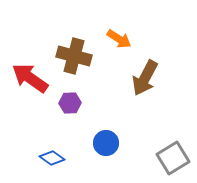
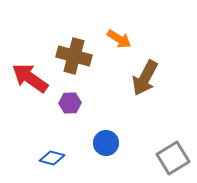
blue diamond: rotated 20 degrees counterclockwise
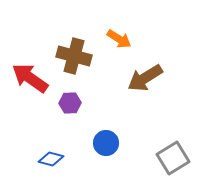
brown arrow: rotated 30 degrees clockwise
blue diamond: moved 1 px left, 1 px down
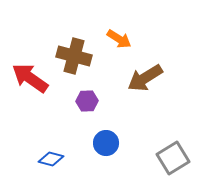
purple hexagon: moved 17 px right, 2 px up
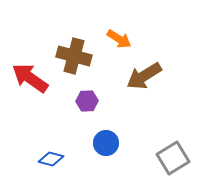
brown arrow: moved 1 px left, 2 px up
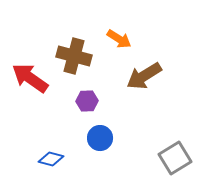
blue circle: moved 6 px left, 5 px up
gray square: moved 2 px right
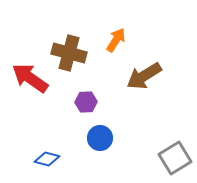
orange arrow: moved 3 px left, 1 px down; rotated 90 degrees counterclockwise
brown cross: moved 5 px left, 3 px up
purple hexagon: moved 1 px left, 1 px down
blue diamond: moved 4 px left
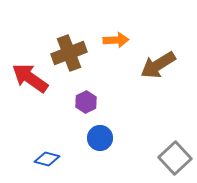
orange arrow: rotated 55 degrees clockwise
brown cross: rotated 36 degrees counterclockwise
brown arrow: moved 14 px right, 11 px up
purple hexagon: rotated 25 degrees counterclockwise
gray square: rotated 12 degrees counterclockwise
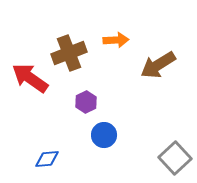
blue circle: moved 4 px right, 3 px up
blue diamond: rotated 20 degrees counterclockwise
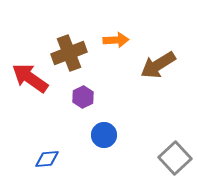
purple hexagon: moved 3 px left, 5 px up
